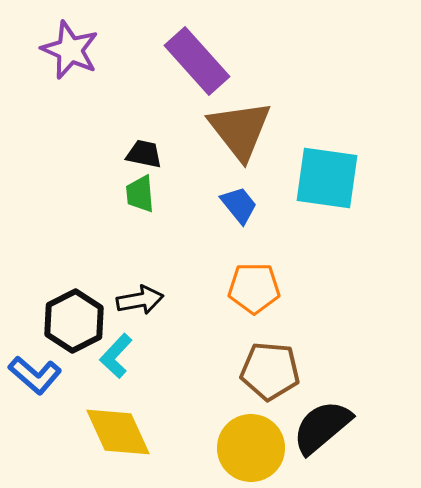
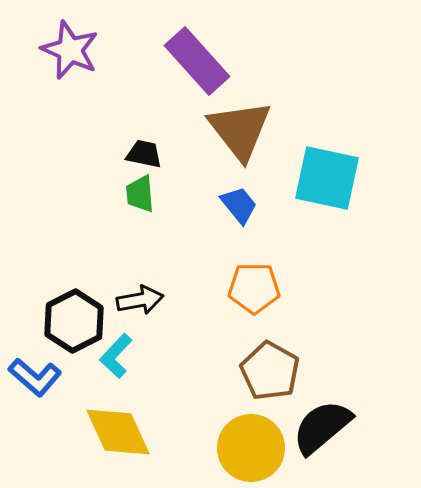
cyan square: rotated 4 degrees clockwise
brown pentagon: rotated 24 degrees clockwise
blue L-shape: moved 2 px down
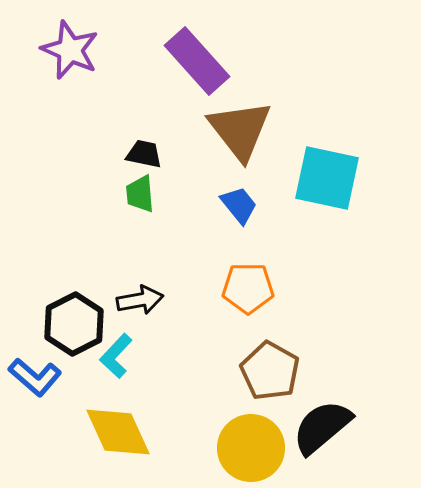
orange pentagon: moved 6 px left
black hexagon: moved 3 px down
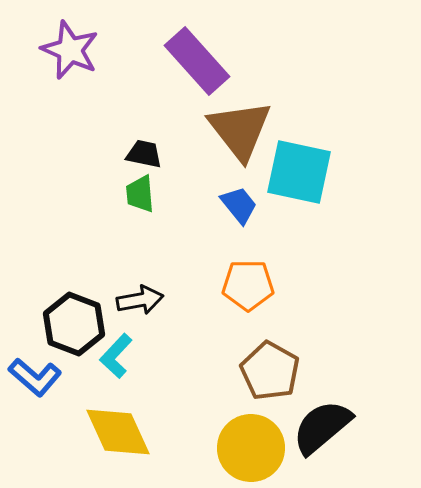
cyan square: moved 28 px left, 6 px up
orange pentagon: moved 3 px up
black hexagon: rotated 12 degrees counterclockwise
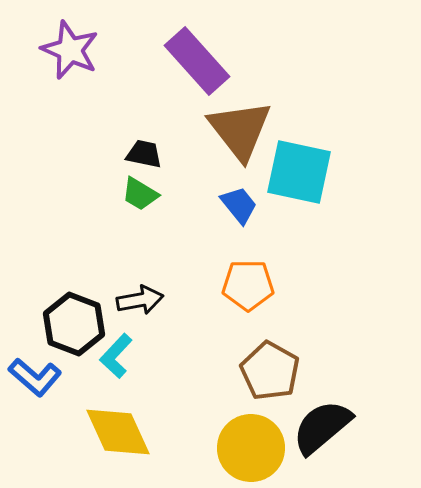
green trapezoid: rotated 54 degrees counterclockwise
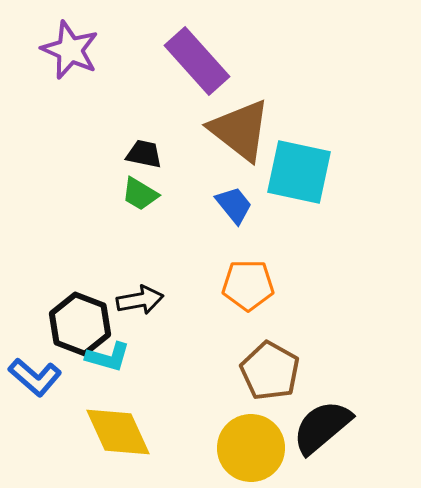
brown triangle: rotated 14 degrees counterclockwise
blue trapezoid: moved 5 px left
black hexagon: moved 6 px right
cyan L-shape: moved 8 px left, 1 px down; rotated 117 degrees counterclockwise
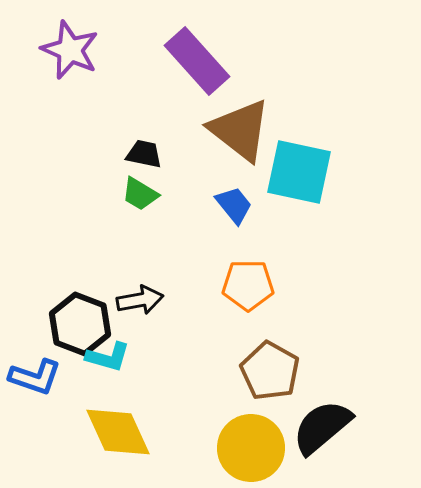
blue L-shape: rotated 22 degrees counterclockwise
